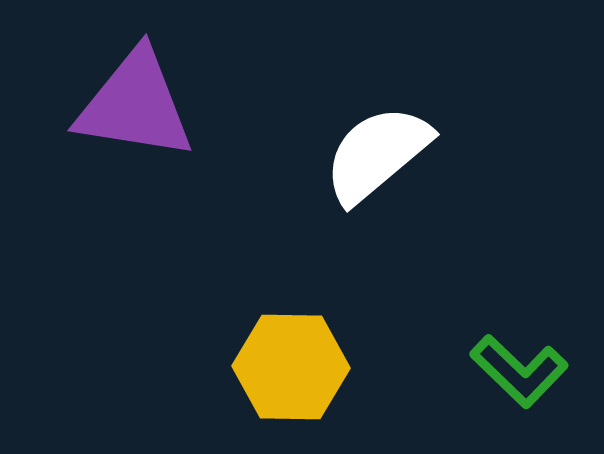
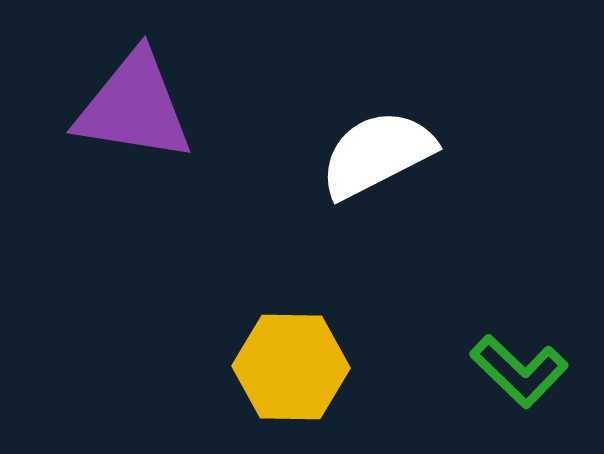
purple triangle: moved 1 px left, 2 px down
white semicircle: rotated 13 degrees clockwise
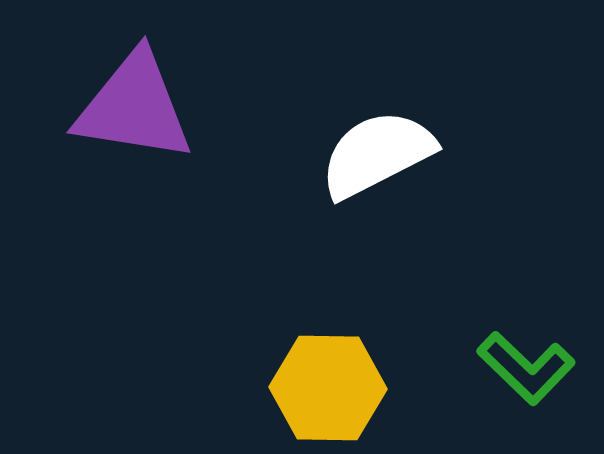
yellow hexagon: moved 37 px right, 21 px down
green L-shape: moved 7 px right, 3 px up
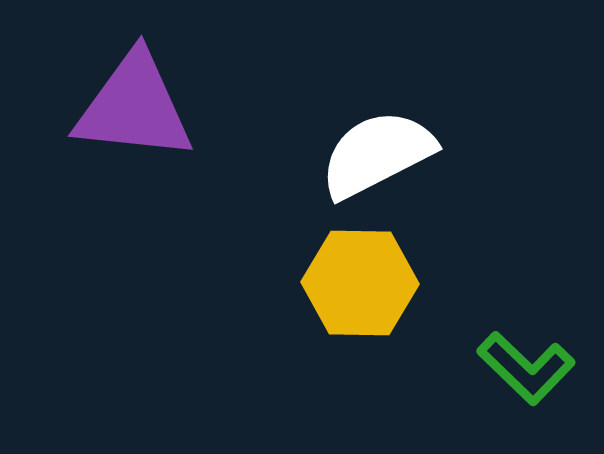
purple triangle: rotated 3 degrees counterclockwise
yellow hexagon: moved 32 px right, 105 px up
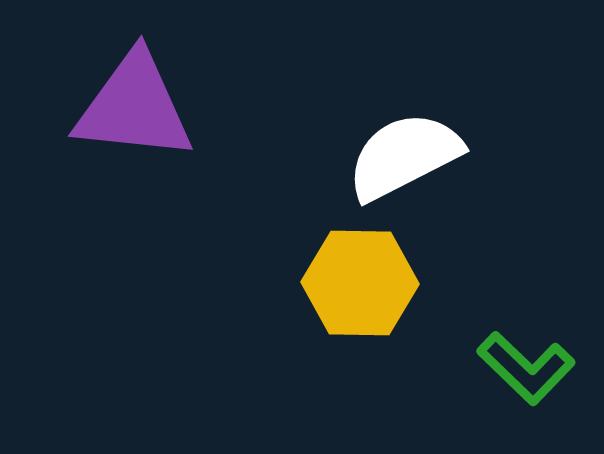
white semicircle: moved 27 px right, 2 px down
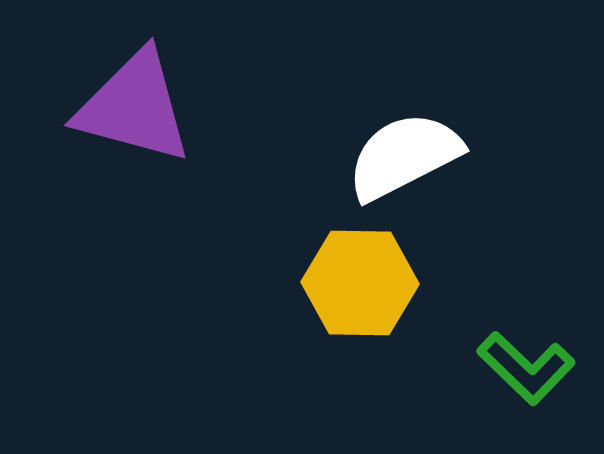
purple triangle: rotated 9 degrees clockwise
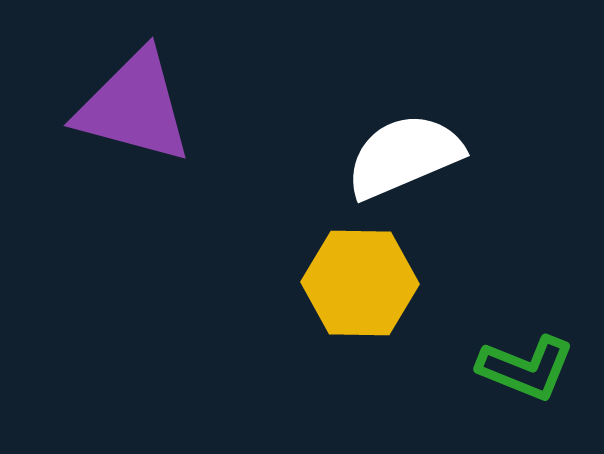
white semicircle: rotated 4 degrees clockwise
green L-shape: rotated 22 degrees counterclockwise
